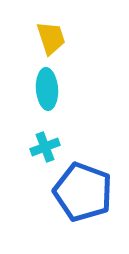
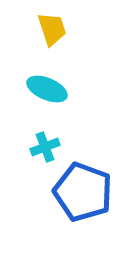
yellow trapezoid: moved 1 px right, 9 px up
cyan ellipse: rotated 63 degrees counterclockwise
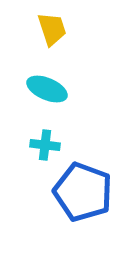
cyan cross: moved 2 px up; rotated 28 degrees clockwise
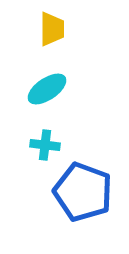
yellow trapezoid: rotated 18 degrees clockwise
cyan ellipse: rotated 57 degrees counterclockwise
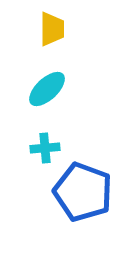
cyan ellipse: rotated 9 degrees counterclockwise
cyan cross: moved 3 px down; rotated 12 degrees counterclockwise
